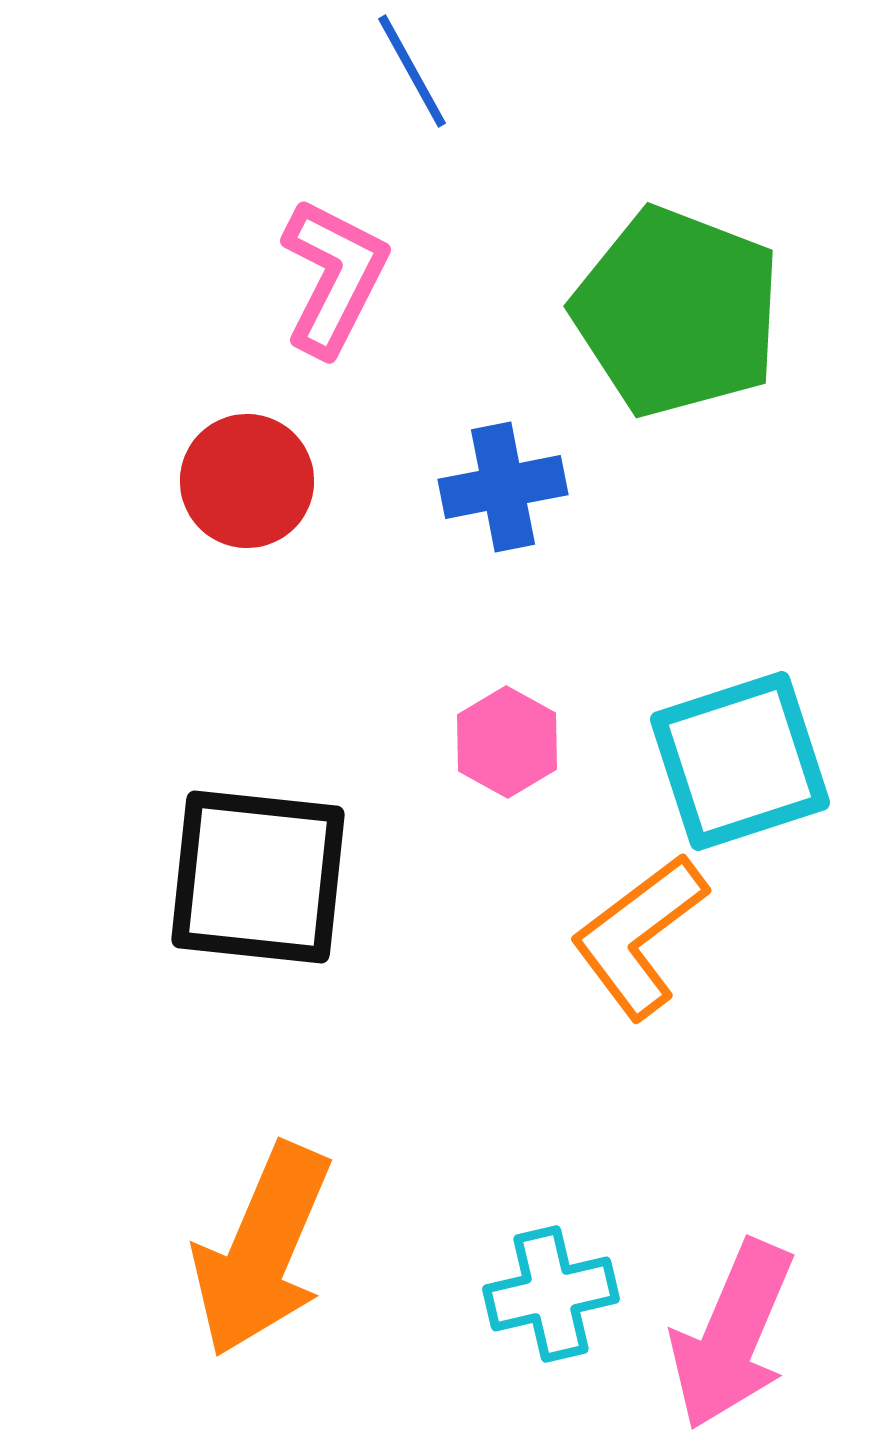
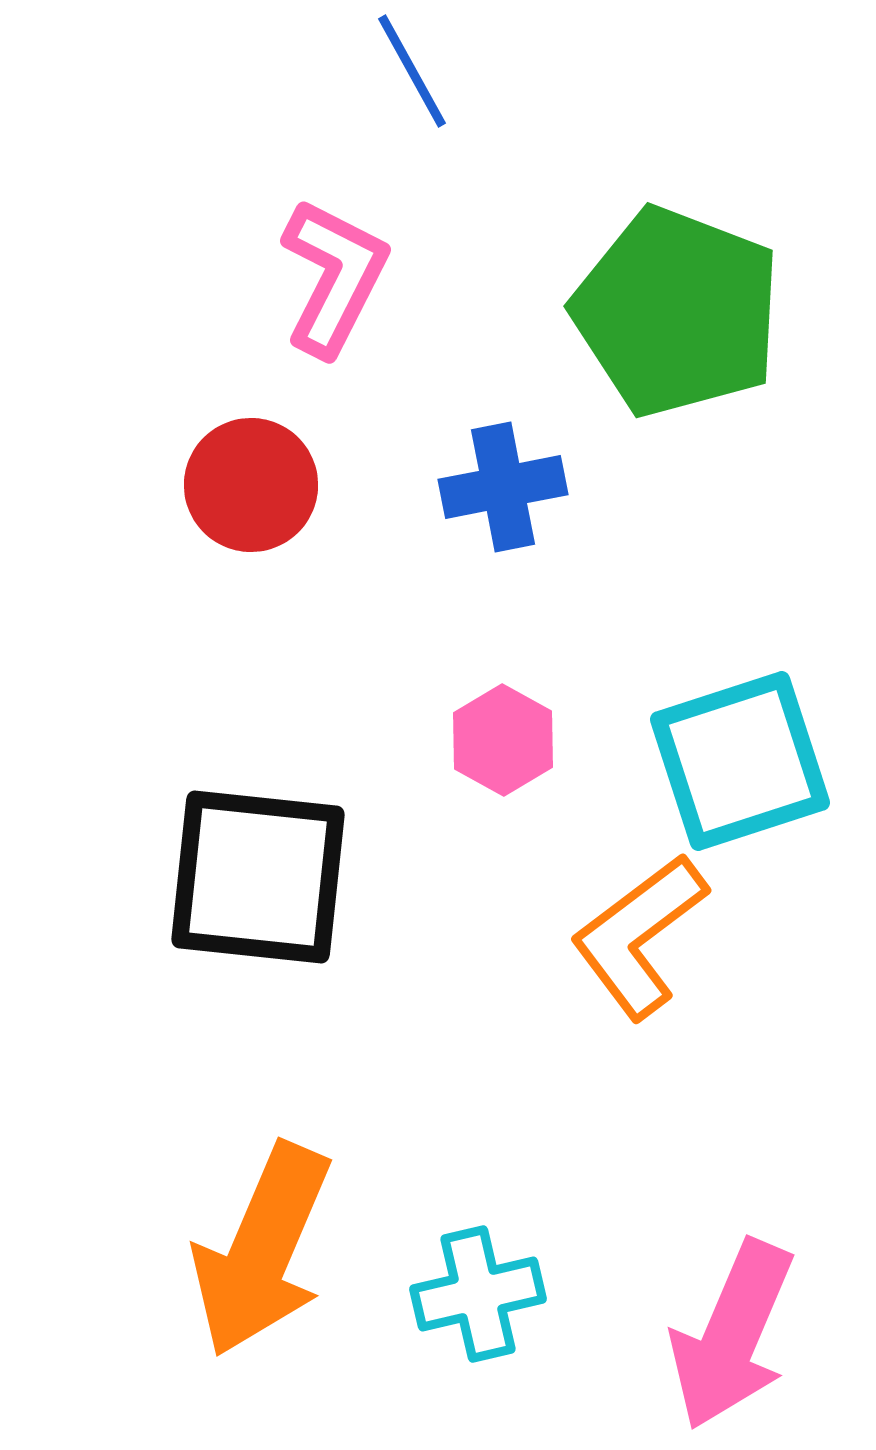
red circle: moved 4 px right, 4 px down
pink hexagon: moved 4 px left, 2 px up
cyan cross: moved 73 px left
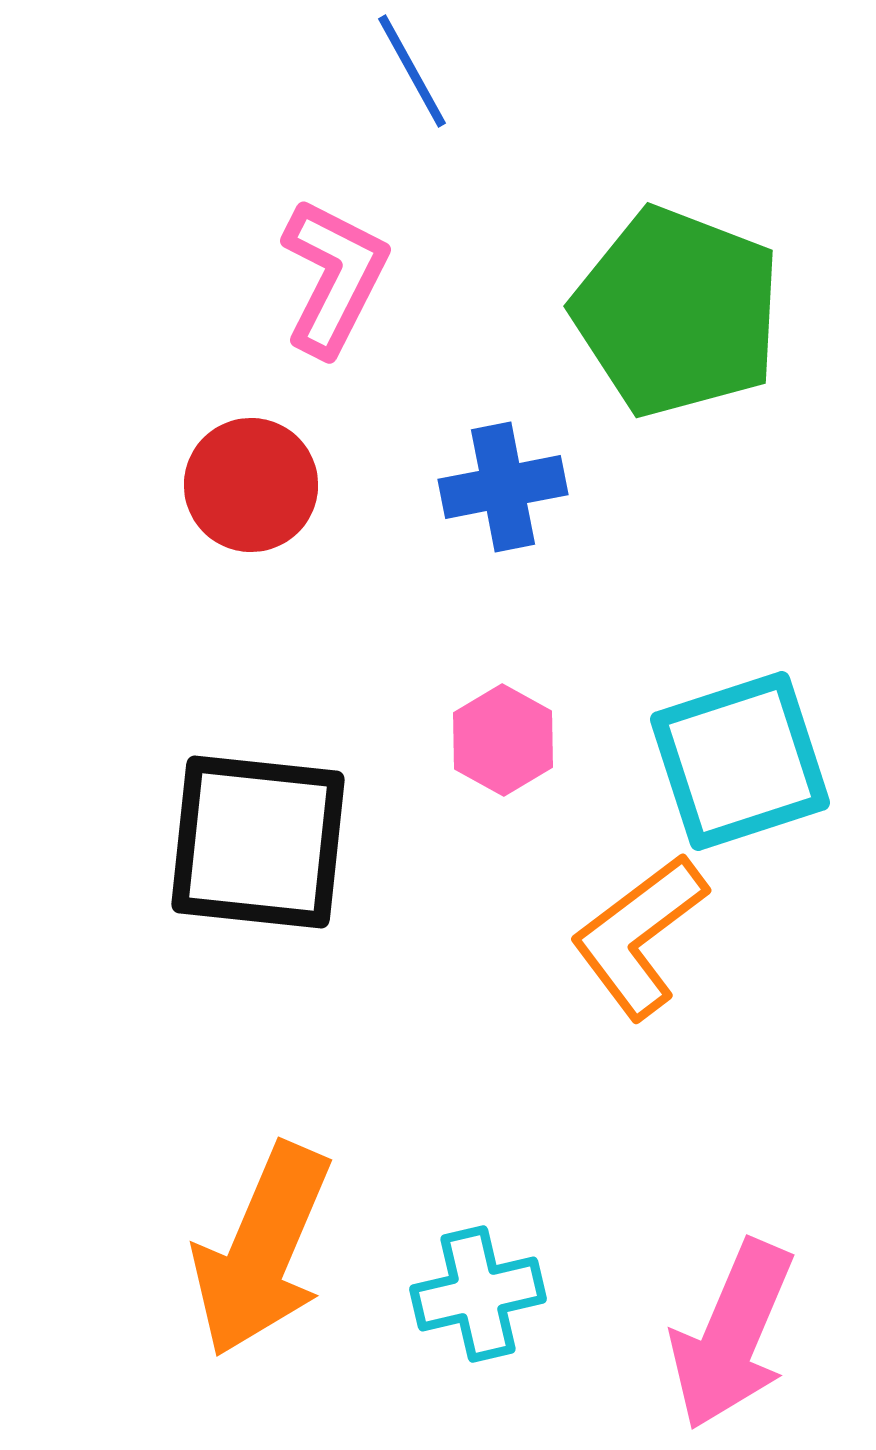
black square: moved 35 px up
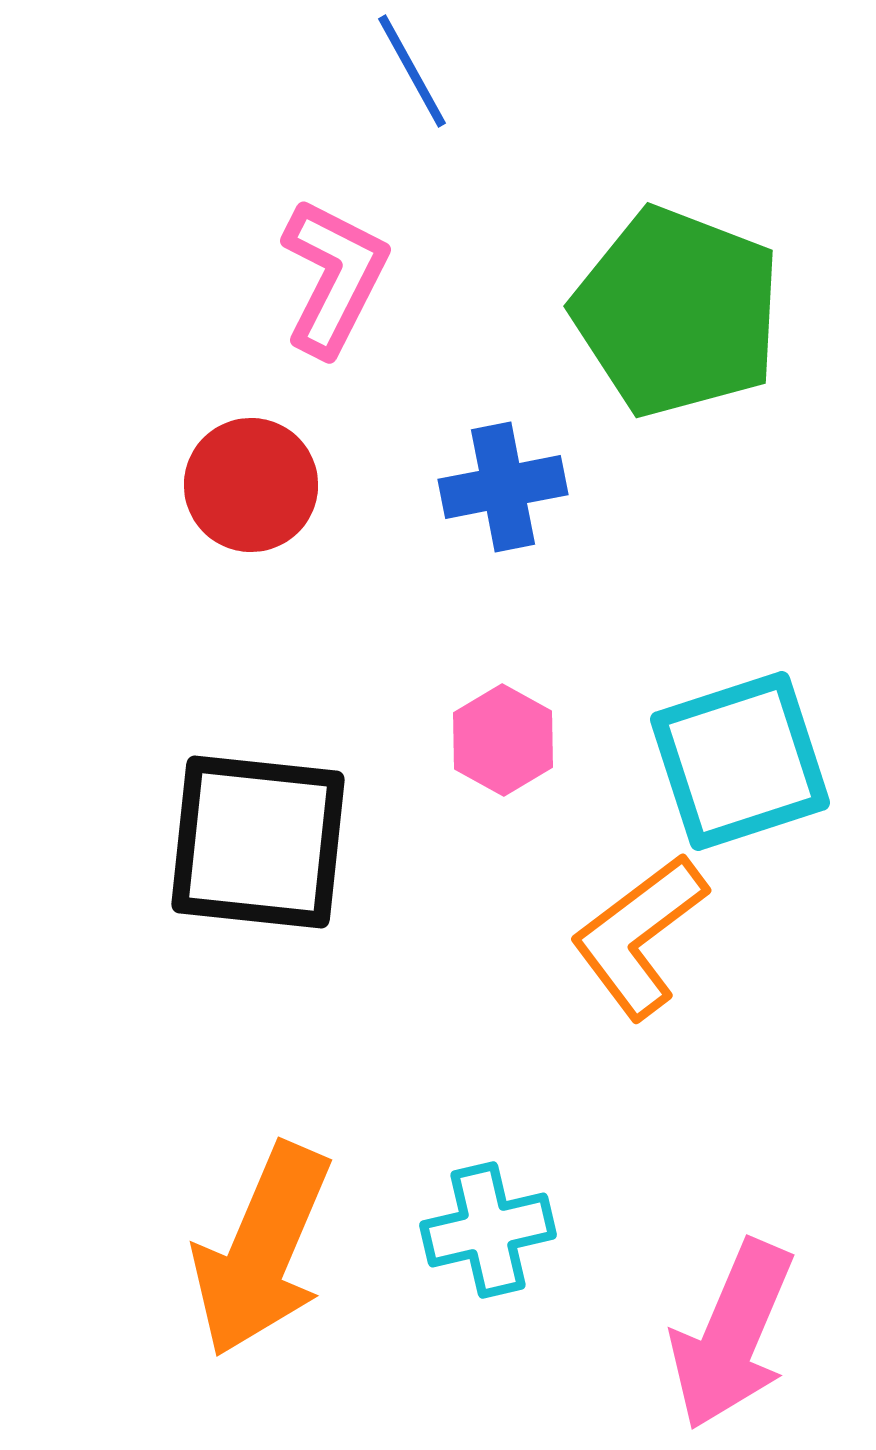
cyan cross: moved 10 px right, 64 px up
